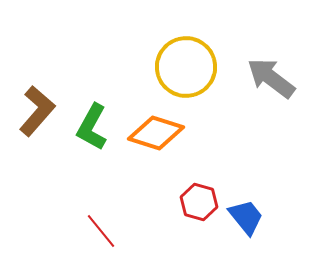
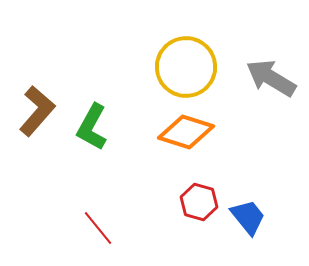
gray arrow: rotated 6 degrees counterclockwise
orange diamond: moved 30 px right, 1 px up
blue trapezoid: moved 2 px right
red line: moved 3 px left, 3 px up
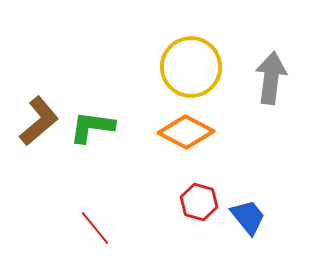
yellow circle: moved 5 px right
gray arrow: rotated 66 degrees clockwise
brown L-shape: moved 2 px right, 10 px down; rotated 9 degrees clockwise
green L-shape: rotated 69 degrees clockwise
orange diamond: rotated 10 degrees clockwise
red line: moved 3 px left
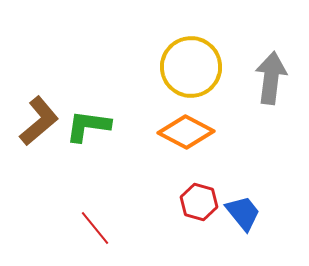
green L-shape: moved 4 px left, 1 px up
blue trapezoid: moved 5 px left, 4 px up
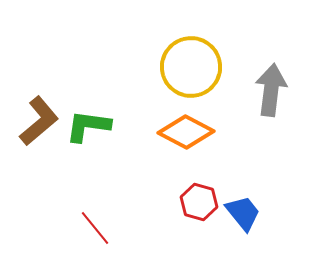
gray arrow: moved 12 px down
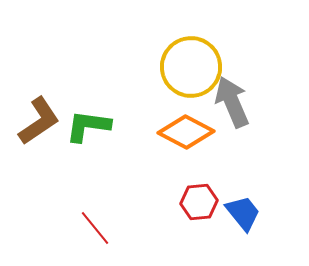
gray arrow: moved 39 px left, 12 px down; rotated 30 degrees counterclockwise
brown L-shape: rotated 6 degrees clockwise
red hexagon: rotated 21 degrees counterclockwise
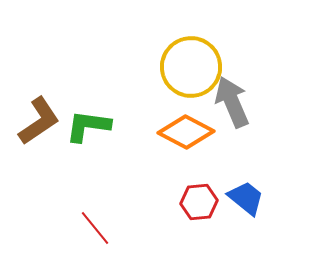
blue trapezoid: moved 3 px right, 15 px up; rotated 12 degrees counterclockwise
